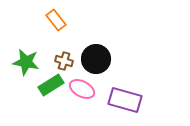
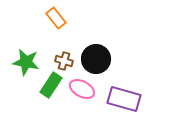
orange rectangle: moved 2 px up
green rectangle: rotated 25 degrees counterclockwise
purple rectangle: moved 1 px left, 1 px up
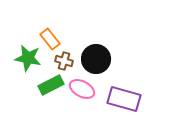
orange rectangle: moved 6 px left, 21 px down
green star: moved 2 px right, 4 px up
green rectangle: rotated 30 degrees clockwise
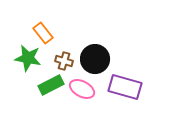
orange rectangle: moved 7 px left, 6 px up
black circle: moved 1 px left
purple rectangle: moved 1 px right, 12 px up
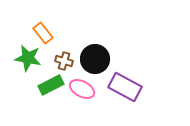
purple rectangle: rotated 12 degrees clockwise
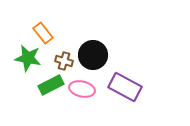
black circle: moved 2 px left, 4 px up
pink ellipse: rotated 15 degrees counterclockwise
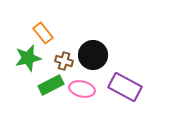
green star: rotated 24 degrees counterclockwise
